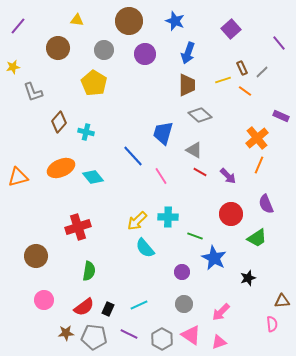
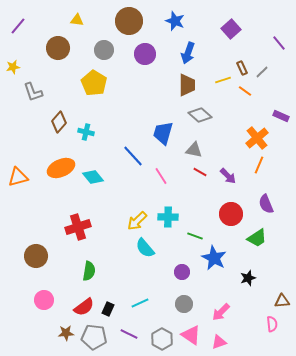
gray triangle at (194, 150): rotated 18 degrees counterclockwise
cyan line at (139, 305): moved 1 px right, 2 px up
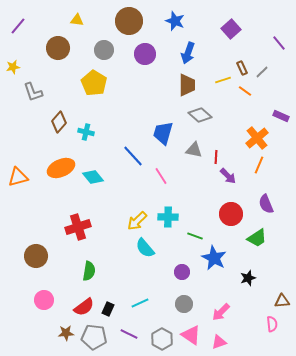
red line at (200, 172): moved 16 px right, 15 px up; rotated 64 degrees clockwise
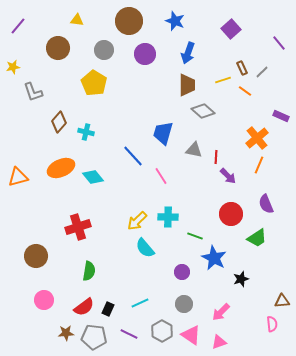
gray diamond at (200, 115): moved 3 px right, 4 px up
black star at (248, 278): moved 7 px left, 1 px down
gray hexagon at (162, 339): moved 8 px up
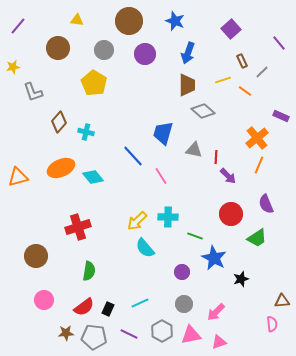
brown rectangle at (242, 68): moved 7 px up
pink arrow at (221, 312): moved 5 px left
pink triangle at (191, 335): rotated 45 degrees counterclockwise
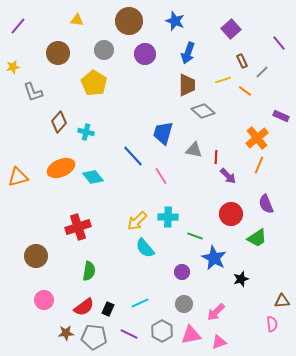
brown circle at (58, 48): moved 5 px down
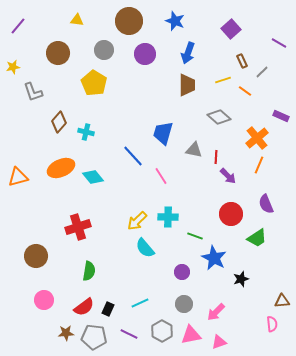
purple line at (279, 43): rotated 21 degrees counterclockwise
gray diamond at (203, 111): moved 16 px right, 6 px down
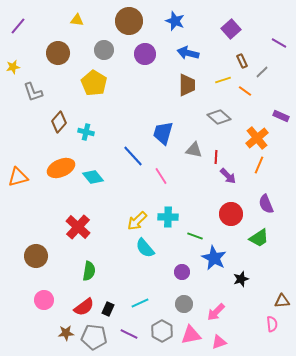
blue arrow at (188, 53): rotated 85 degrees clockwise
red cross at (78, 227): rotated 30 degrees counterclockwise
green trapezoid at (257, 238): moved 2 px right
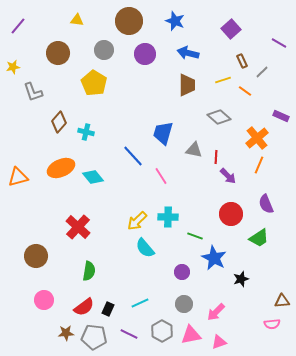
pink semicircle at (272, 324): rotated 91 degrees clockwise
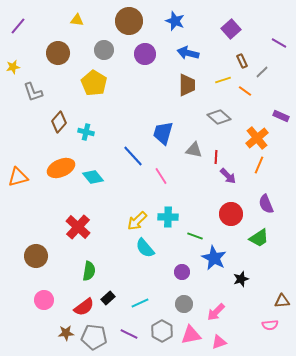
black rectangle at (108, 309): moved 11 px up; rotated 24 degrees clockwise
pink semicircle at (272, 324): moved 2 px left, 1 px down
